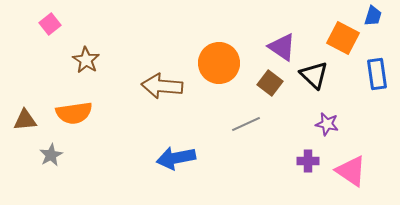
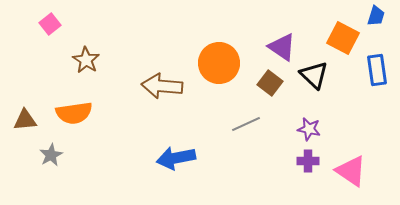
blue trapezoid: moved 3 px right
blue rectangle: moved 4 px up
purple star: moved 18 px left, 5 px down
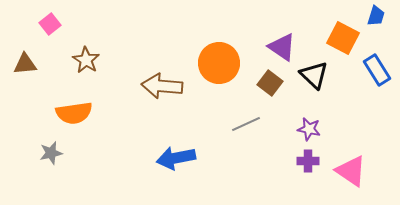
blue rectangle: rotated 24 degrees counterclockwise
brown triangle: moved 56 px up
gray star: moved 2 px up; rotated 15 degrees clockwise
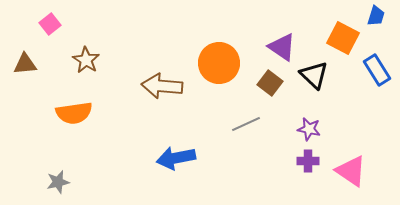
gray star: moved 7 px right, 29 px down
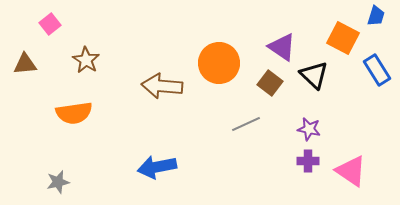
blue arrow: moved 19 px left, 9 px down
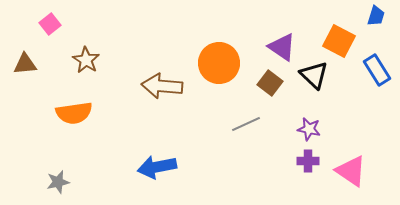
orange square: moved 4 px left, 3 px down
